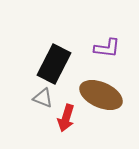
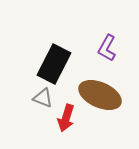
purple L-shape: rotated 112 degrees clockwise
brown ellipse: moved 1 px left
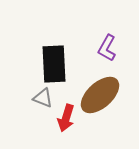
black rectangle: rotated 30 degrees counterclockwise
brown ellipse: rotated 66 degrees counterclockwise
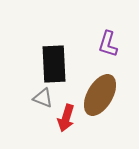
purple L-shape: moved 1 px right, 4 px up; rotated 12 degrees counterclockwise
brown ellipse: rotated 18 degrees counterclockwise
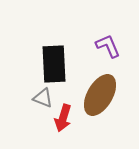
purple L-shape: moved 2 px down; rotated 140 degrees clockwise
red arrow: moved 3 px left
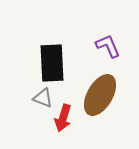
black rectangle: moved 2 px left, 1 px up
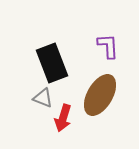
purple L-shape: rotated 20 degrees clockwise
black rectangle: rotated 18 degrees counterclockwise
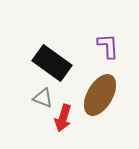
black rectangle: rotated 33 degrees counterclockwise
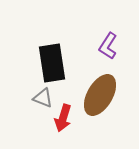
purple L-shape: rotated 144 degrees counterclockwise
black rectangle: rotated 45 degrees clockwise
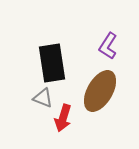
brown ellipse: moved 4 px up
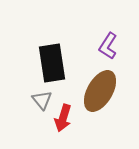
gray triangle: moved 1 px left, 2 px down; rotated 30 degrees clockwise
